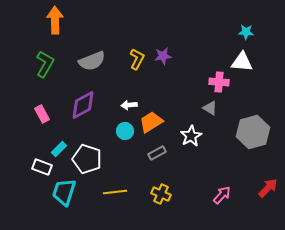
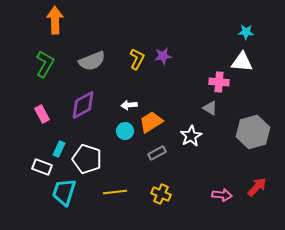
cyan rectangle: rotated 21 degrees counterclockwise
red arrow: moved 11 px left, 1 px up
pink arrow: rotated 54 degrees clockwise
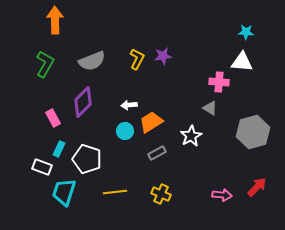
purple diamond: moved 3 px up; rotated 16 degrees counterclockwise
pink rectangle: moved 11 px right, 4 px down
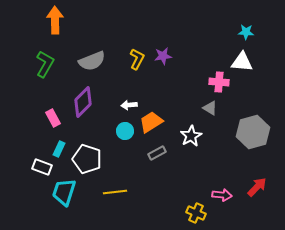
yellow cross: moved 35 px right, 19 px down
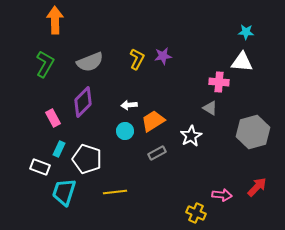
gray semicircle: moved 2 px left, 1 px down
orange trapezoid: moved 2 px right, 1 px up
white rectangle: moved 2 px left
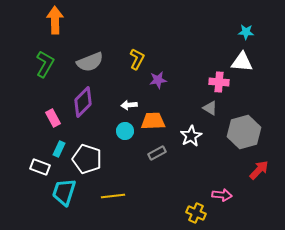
purple star: moved 5 px left, 24 px down
orange trapezoid: rotated 30 degrees clockwise
gray hexagon: moved 9 px left
red arrow: moved 2 px right, 17 px up
yellow line: moved 2 px left, 4 px down
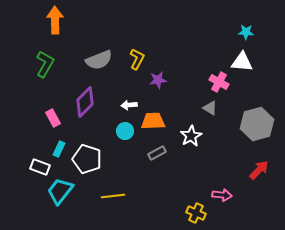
gray semicircle: moved 9 px right, 2 px up
pink cross: rotated 24 degrees clockwise
purple diamond: moved 2 px right
gray hexagon: moved 13 px right, 8 px up
cyan trapezoid: moved 4 px left, 1 px up; rotated 20 degrees clockwise
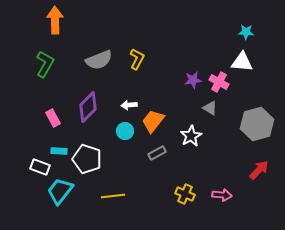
purple star: moved 35 px right
purple diamond: moved 3 px right, 5 px down
orange trapezoid: rotated 50 degrees counterclockwise
cyan rectangle: moved 2 px down; rotated 70 degrees clockwise
yellow cross: moved 11 px left, 19 px up
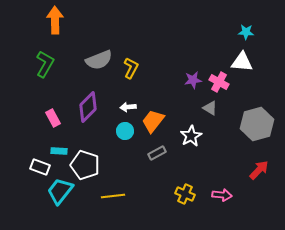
yellow L-shape: moved 6 px left, 9 px down
white arrow: moved 1 px left, 2 px down
white pentagon: moved 2 px left, 6 px down
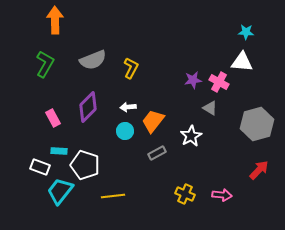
gray semicircle: moved 6 px left
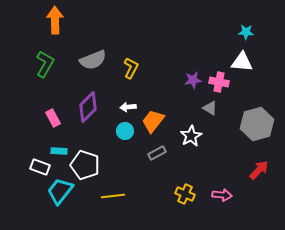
pink cross: rotated 18 degrees counterclockwise
